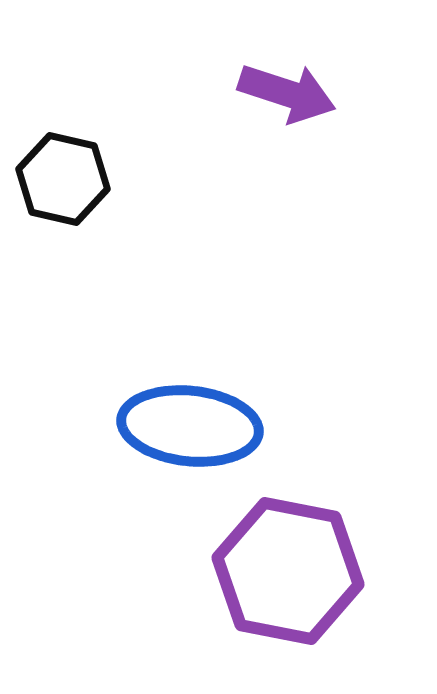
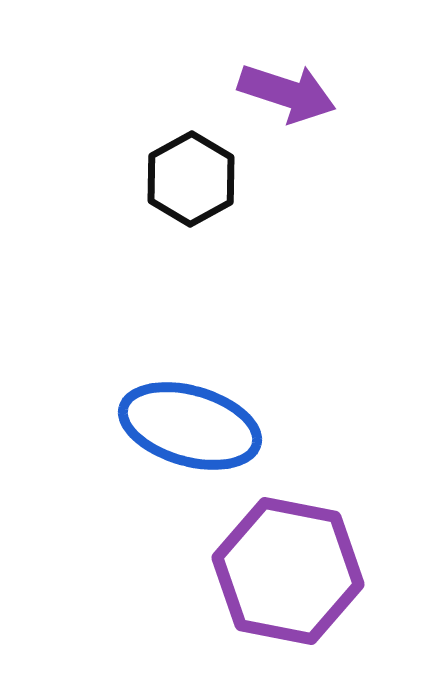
black hexagon: moved 128 px right; rotated 18 degrees clockwise
blue ellipse: rotated 10 degrees clockwise
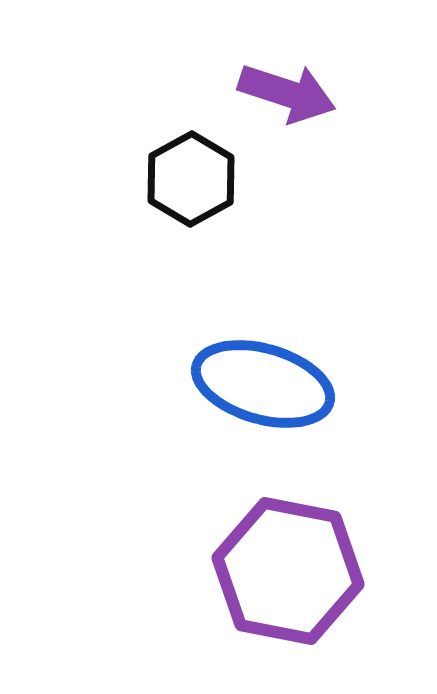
blue ellipse: moved 73 px right, 42 px up
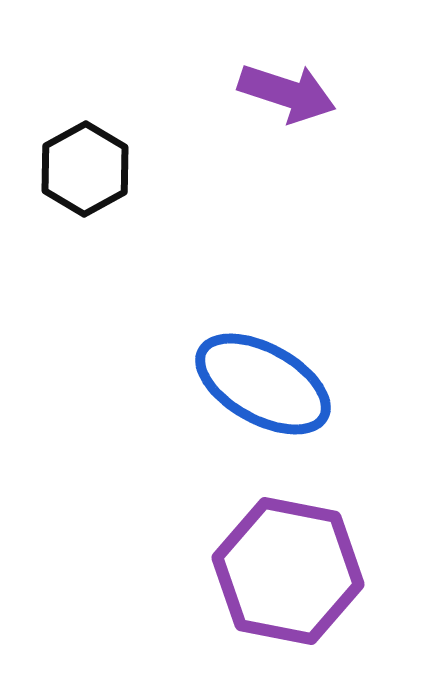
black hexagon: moved 106 px left, 10 px up
blue ellipse: rotated 13 degrees clockwise
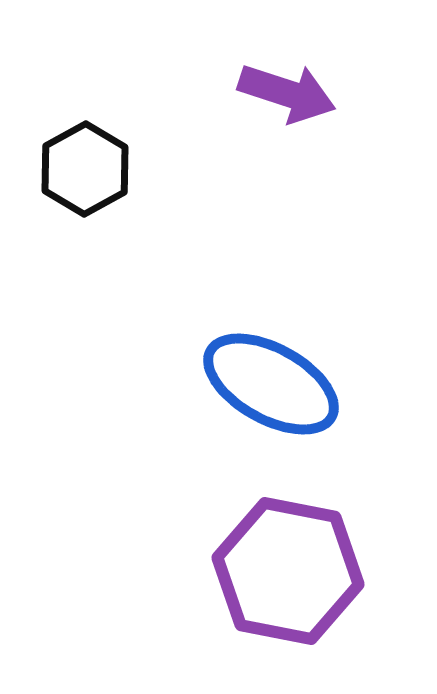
blue ellipse: moved 8 px right
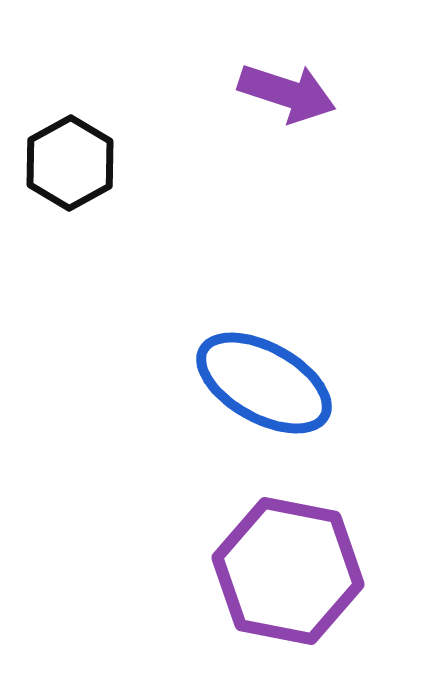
black hexagon: moved 15 px left, 6 px up
blue ellipse: moved 7 px left, 1 px up
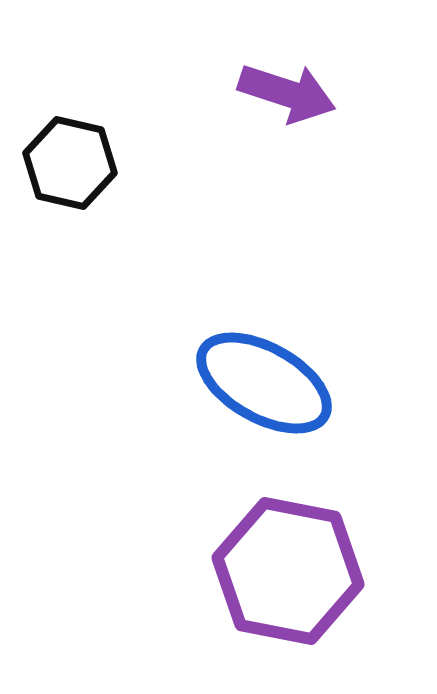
black hexagon: rotated 18 degrees counterclockwise
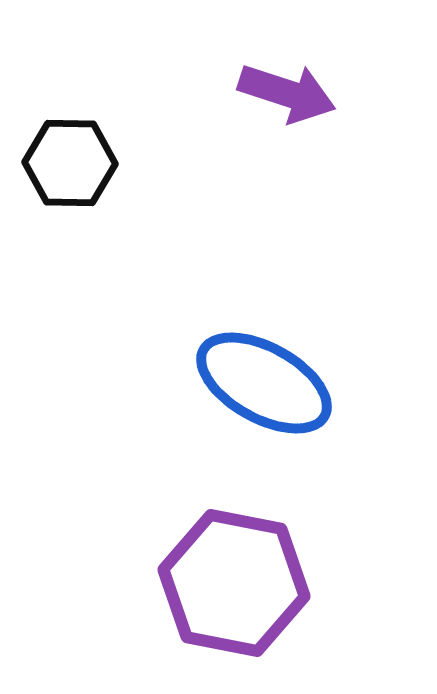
black hexagon: rotated 12 degrees counterclockwise
purple hexagon: moved 54 px left, 12 px down
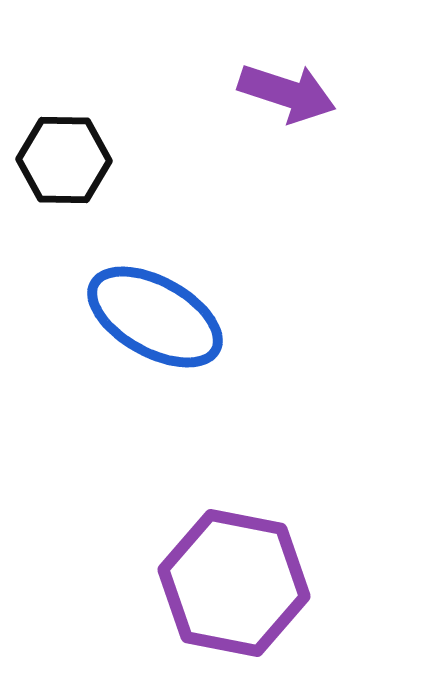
black hexagon: moved 6 px left, 3 px up
blue ellipse: moved 109 px left, 66 px up
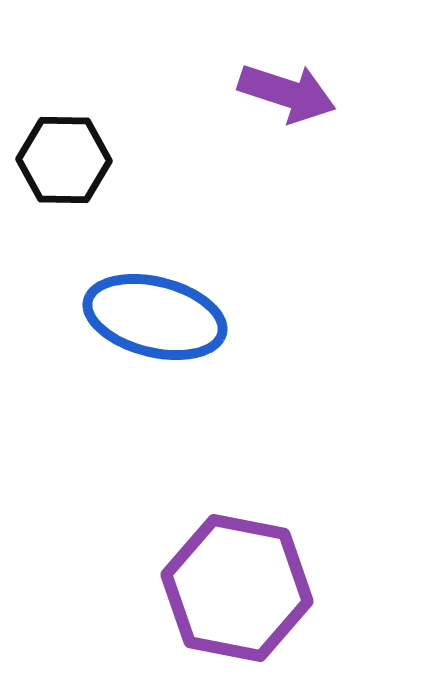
blue ellipse: rotated 15 degrees counterclockwise
purple hexagon: moved 3 px right, 5 px down
